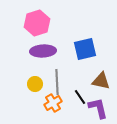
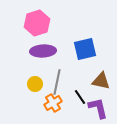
gray line: rotated 15 degrees clockwise
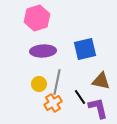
pink hexagon: moved 5 px up
yellow circle: moved 4 px right
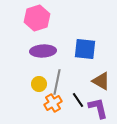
blue square: rotated 20 degrees clockwise
brown triangle: rotated 18 degrees clockwise
black line: moved 2 px left, 3 px down
